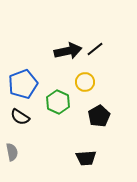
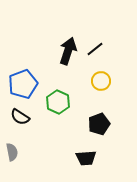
black arrow: rotated 60 degrees counterclockwise
yellow circle: moved 16 px right, 1 px up
black pentagon: moved 8 px down; rotated 10 degrees clockwise
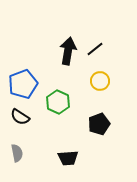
black arrow: rotated 8 degrees counterclockwise
yellow circle: moved 1 px left
gray semicircle: moved 5 px right, 1 px down
black trapezoid: moved 18 px left
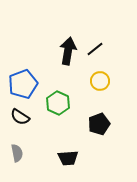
green hexagon: moved 1 px down
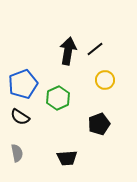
yellow circle: moved 5 px right, 1 px up
green hexagon: moved 5 px up; rotated 10 degrees clockwise
black trapezoid: moved 1 px left
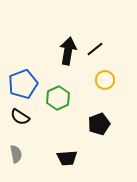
gray semicircle: moved 1 px left, 1 px down
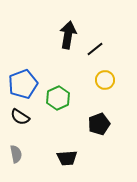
black arrow: moved 16 px up
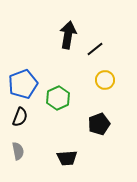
black semicircle: rotated 102 degrees counterclockwise
gray semicircle: moved 2 px right, 3 px up
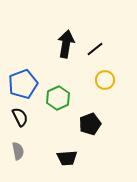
black arrow: moved 2 px left, 9 px down
black semicircle: rotated 48 degrees counterclockwise
black pentagon: moved 9 px left
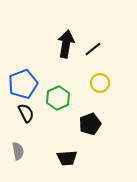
black line: moved 2 px left
yellow circle: moved 5 px left, 3 px down
black semicircle: moved 6 px right, 4 px up
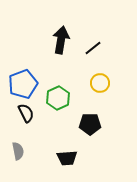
black arrow: moved 5 px left, 4 px up
black line: moved 1 px up
black pentagon: rotated 20 degrees clockwise
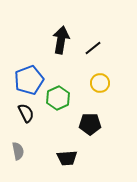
blue pentagon: moved 6 px right, 4 px up
